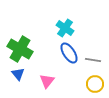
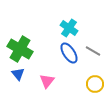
cyan cross: moved 4 px right
gray line: moved 9 px up; rotated 21 degrees clockwise
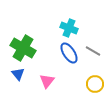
cyan cross: rotated 12 degrees counterclockwise
green cross: moved 3 px right, 1 px up
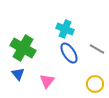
cyan cross: moved 4 px left, 1 px down
gray line: moved 4 px right, 2 px up
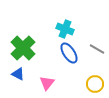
green cross: rotated 15 degrees clockwise
blue triangle: rotated 24 degrees counterclockwise
pink triangle: moved 2 px down
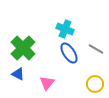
gray line: moved 1 px left
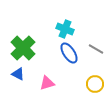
pink triangle: rotated 35 degrees clockwise
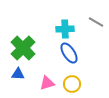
cyan cross: rotated 24 degrees counterclockwise
gray line: moved 27 px up
blue triangle: rotated 24 degrees counterclockwise
yellow circle: moved 23 px left
